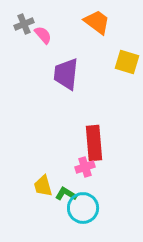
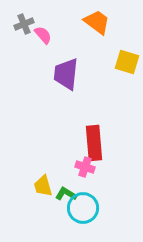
pink cross: rotated 36 degrees clockwise
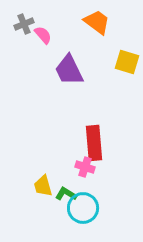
purple trapezoid: moved 3 px right, 4 px up; rotated 32 degrees counterclockwise
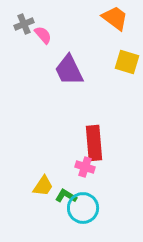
orange trapezoid: moved 18 px right, 4 px up
yellow trapezoid: rotated 130 degrees counterclockwise
green L-shape: moved 2 px down
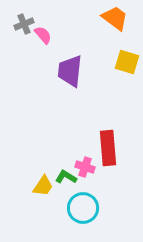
purple trapezoid: moved 1 px right, 1 px down; rotated 32 degrees clockwise
red rectangle: moved 14 px right, 5 px down
green L-shape: moved 19 px up
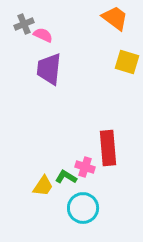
pink semicircle: rotated 24 degrees counterclockwise
purple trapezoid: moved 21 px left, 2 px up
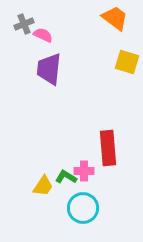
pink cross: moved 1 px left, 4 px down; rotated 18 degrees counterclockwise
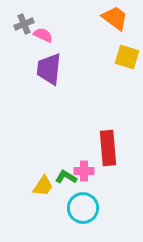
yellow square: moved 5 px up
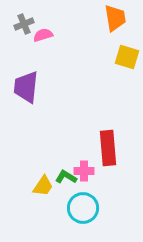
orange trapezoid: rotated 44 degrees clockwise
pink semicircle: rotated 42 degrees counterclockwise
purple trapezoid: moved 23 px left, 18 px down
